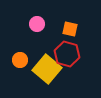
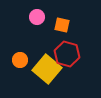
pink circle: moved 7 px up
orange square: moved 8 px left, 4 px up
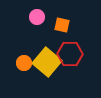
red hexagon: moved 3 px right; rotated 15 degrees counterclockwise
orange circle: moved 4 px right, 3 px down
yellow square: moved 7 px up
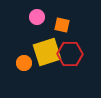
yellow square: moved 10 px up; rotated 32 degrees clockwise
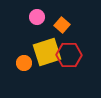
orange square: rotated 28 degrees clockwise
red hexagon: moved 1 px left, 1 px down
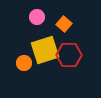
orange square: moved 2 px right, 1 px up
yellow square: moved 2 px left, 2 px up
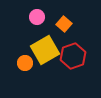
yellow square: rotated 12 degrees counterclockwise
red hexagon: moved 4 px right, 1 px down; rotated 20 degrees counterclockwise
orange circle: moved 1 px right
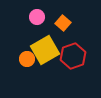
orange square: moved 1 px left, 1 px up
orange circle: moved 2 px right, 4 px up
